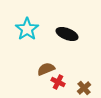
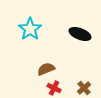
cyan star: moved 3 px right
black ellipse: moved 13 px right
red cross: moved 4 px left, 6 px down
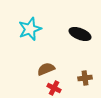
cyan star: rotated 15 degrees clockwise
brown cross: moved 1 px right, 10 px up; rotated 32 degrees clockwise
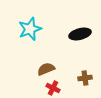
black ellipse: rotated 35 degrees counterclockwise
red cross: moved 1 px left
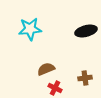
cyan star: rotated 15 degrees clockwise
black ellipse: moved 6 px right, 3 px up
red cross: moved 2 px right
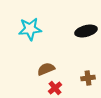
brown cross: moved 3 px right
red cross: rotated 24 degrees clockwise
